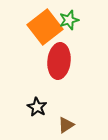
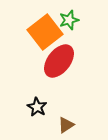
orange square: moved 5 px down
red ellipse: rotated 32 degrees clockwise
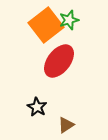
orange square: moved 1 px right, 7 px up
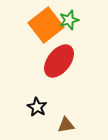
brown triangle: rotated 24 degrees clockwise
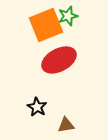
green star: moved 1 px left, 4 px up
orange square: rotated 16 degrees clockwise
red ellipse: moved 1 px up; rotated 24 degrees clockwise
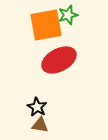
green star: moved 1 px up
orange square: rotated 12 degrees clockwise
brown triangle: moved 26 px left; rotated 18 degrees clockwise
